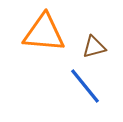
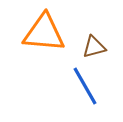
blue line: rotated 9 degrees clockwise
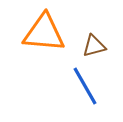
brown triangle: moved 1 px up
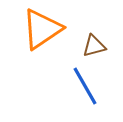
orange triangle: moved 2 px left, 4 px up; rotated 39 degrees counterclockwise
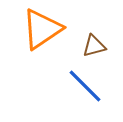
blue line: rotated 15 degrees counterclockwise
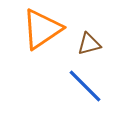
brown triangle: moved 5 px left, 2 px up
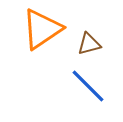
blue line: moved 3 px right
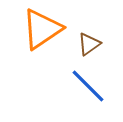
brown triangle: rotated 20 degrees counterclockwise
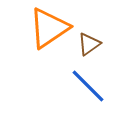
orange triangle: moved 7 px right, 1 px up
